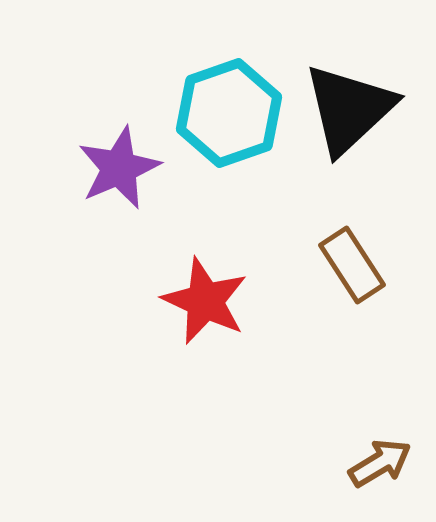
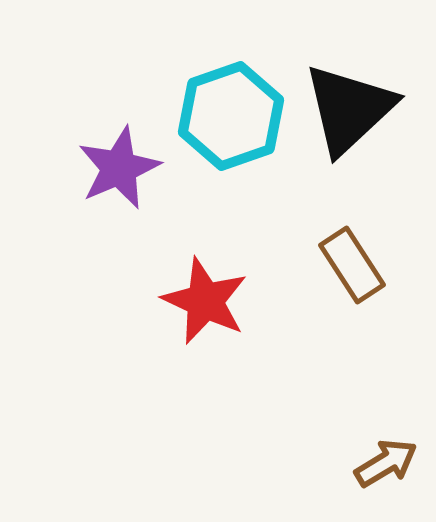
cyan hexagon: moved 2 px right, 3 px down
brown arrow: moved 6 px right
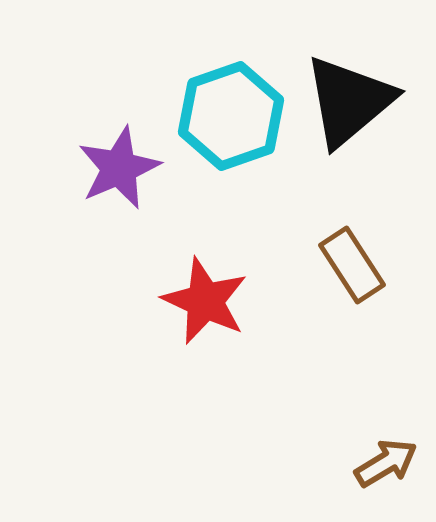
black triangle: moved 8 px up; rotated 3 degrees clockwise
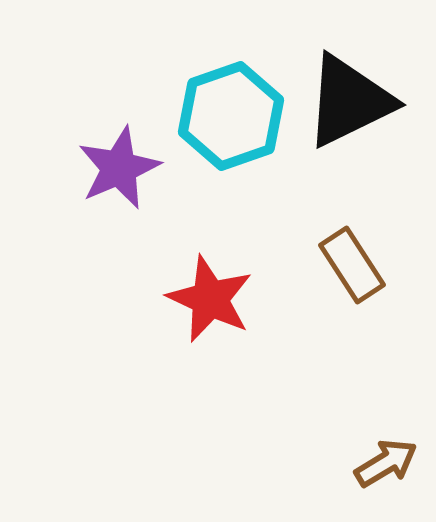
black triangle: rotated 14 degrees clockwise
red star: moved 5 px right, 2 px up
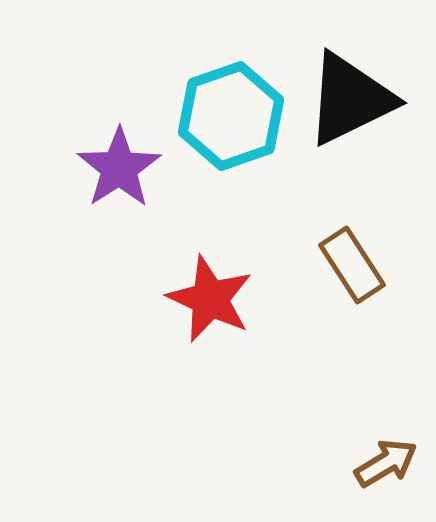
black triangle: moved 1 px right, 2 px up
purple star: rotated 10 degrees counterclockwise
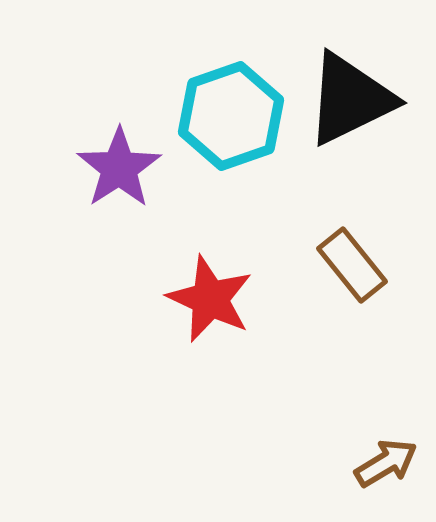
brown rectangle: rotated 6 degrees counterclockwise
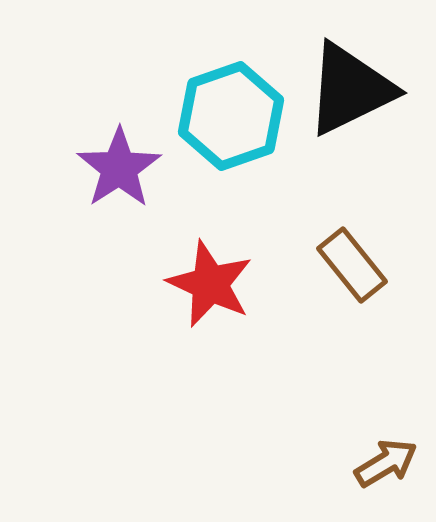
black triangle: moved 10 px up
red star: moved 15 px up
